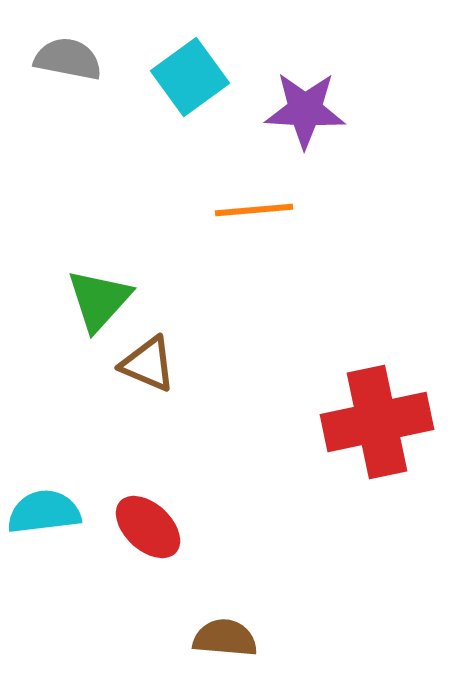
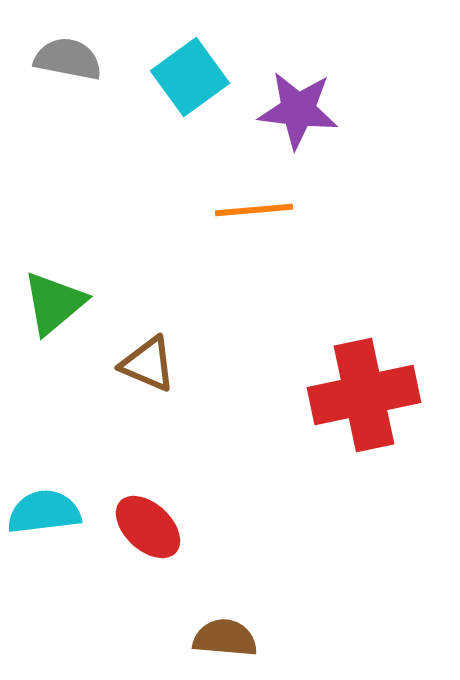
purple star: moved 7 px left; rotated 4 degrees clockwise
green triangle: moved 45 px left, 3 px down; rotated 8 degrees clockwise
red cross: moved 13 px left, 27 px up
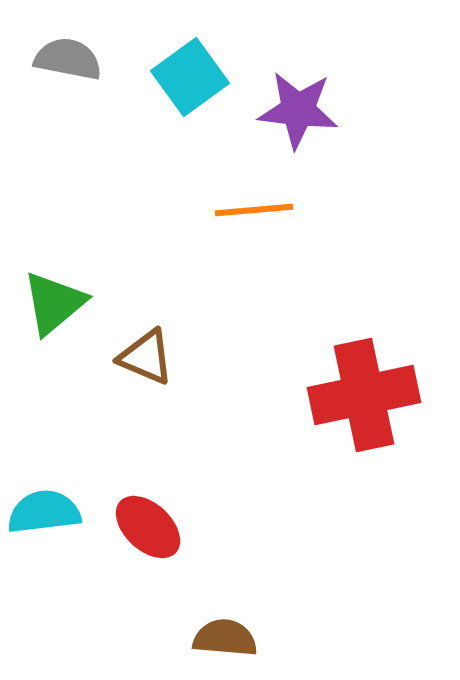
brown triangle: moved 2 px left, 7 px up
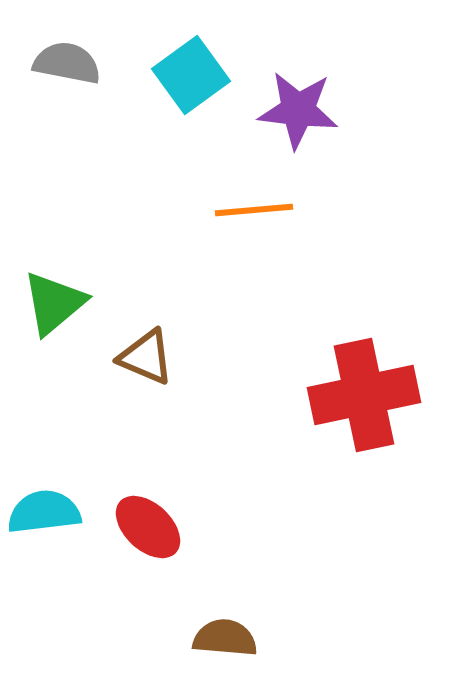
gray semicircle: moved 1 px left, 4 px down
cyan square: moved 1 px right, 2 px up
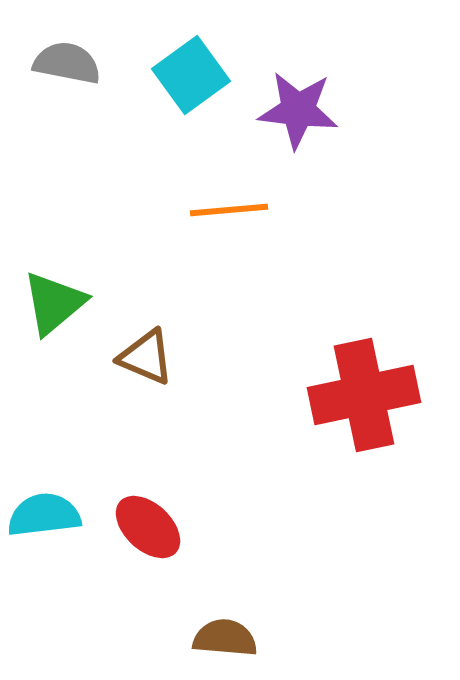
orange line: moved 25 px left
cyan semicircle: moved 3 px down
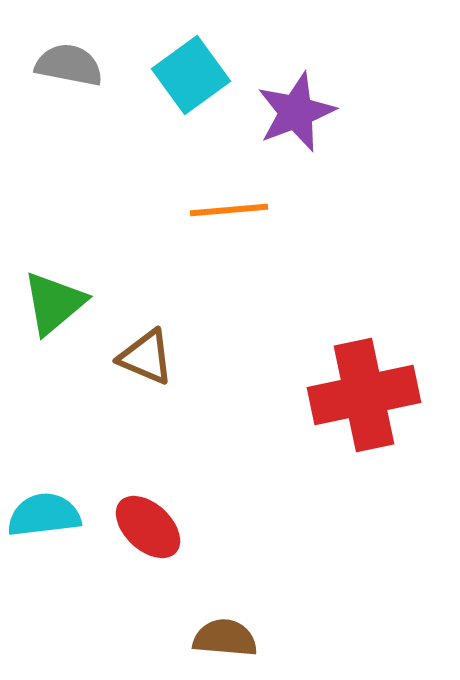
gray semicircle: moved 2 px right, 2 px down
purple star: moved 2 px left, 2 px down; rotated 28 degrees counterclockwise
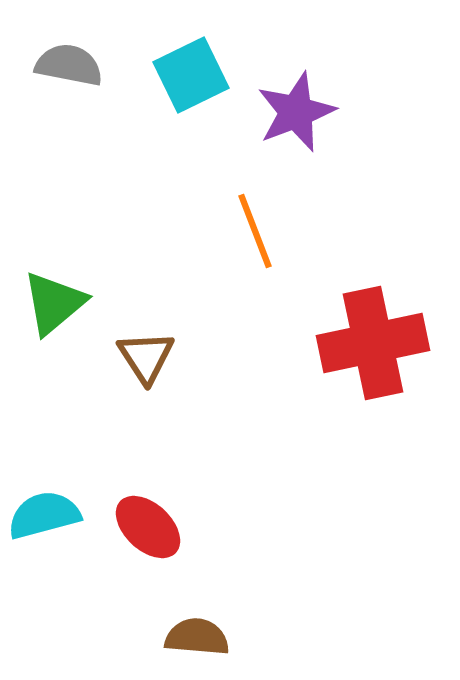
cyan square: rotated 10 degrees clockwise
orange line: moved 26 px right, 21 px down; rotated 74 degrees clockwise
brown triangle: rotated 34 degrees clockwise
red cross: moved 9 px right, 52 px up
cyan semicircle: rotated 8 degrees counterclockwise
brown semicircle: moved 28 px left, 1 px up
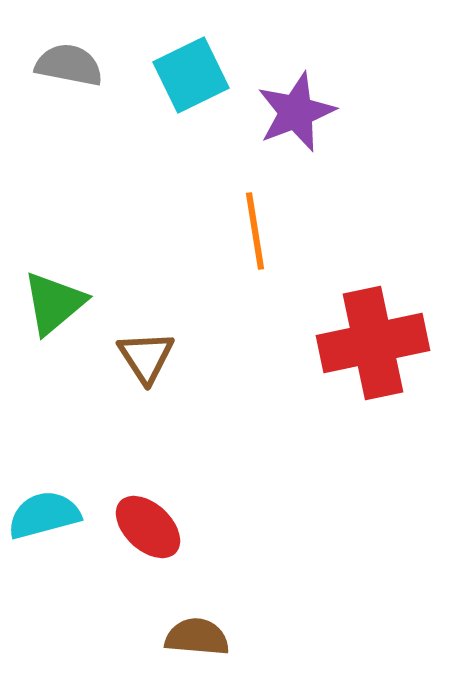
orange line: rotated 12 degrees clockwise
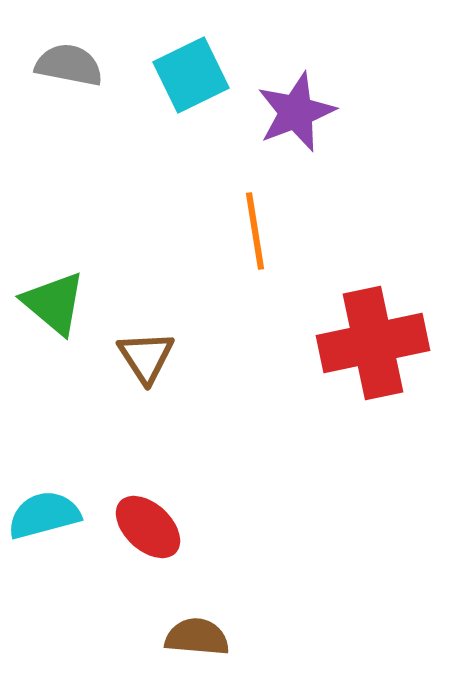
green triangle: rotated 40 degrees counterclockwise
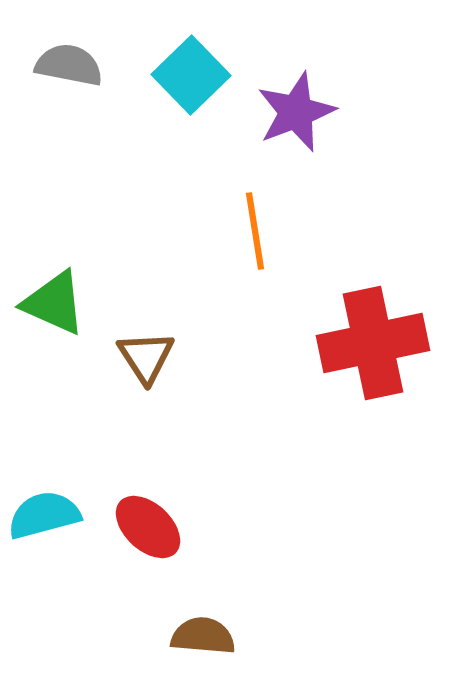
cyan square: rotated 18 degrees counterclockwise
green triangle: rotated 16 degrees counterclockwise
brown semicircle: moved 6 px right, 1 px up
